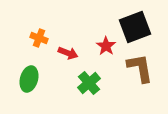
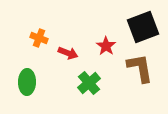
black square: moved 8 px right
green ellipse: moved 2 px left, 3 px down; rotated 15 degrees counterclockwise
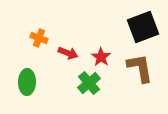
red star: moved 5 px left, 11 px down
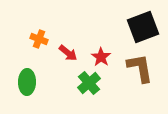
orange cross: moved 1 px down
red arrow: rotated 18 degrees clockwise
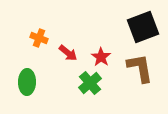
orange cross: moved 1 px up
green cross: moved 1 px right
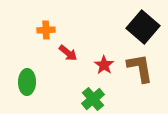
black square: rotated 28 degrees counterclockwise
orange cross: moved 7 px right, 8 px up; rotated 24 degrees counterclockwise
red star: moved 3 px right, 8 px down
green cross: moved 3 px right, 16 px down
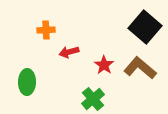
black square: moved 2 px right
red arrow: moved 1 px right, 1 px up; rotated 126 degrees clockwise
brown L-shape: rotated 40 degrees counterclockwise
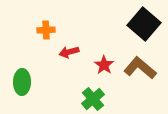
black square: moved 1 px left, 3 px up
green ellipse: moved 5 px left
